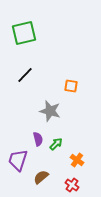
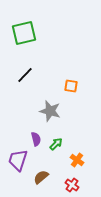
purple semicircle: moved 2 px left
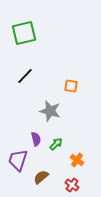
black line: moved 1 px down
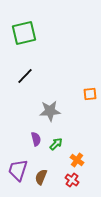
orange square: moved 19 px right, 8 px down; rotated 16 degrees counterclockwise
gray star: rotated 20 degrees counterclockwise
purple trapezoid: moved 10 px down
brown semicircle: rotated 28 degrees counterclockwise
red cross: moved 5 px up
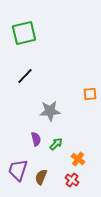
orange cross: moved 1 px right, 1 px up
